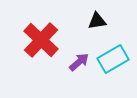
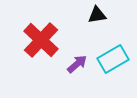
black triangle: moved 6 px up
purple arrow: moved 2 px left, 2 px down
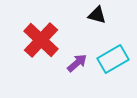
black triangle: rotated 24 degrees clockwise
purple arrow: moved 1 px up
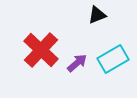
black triangle: rotated 36 degrees counterclockwise
red cross: moved 10 px down
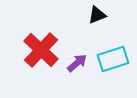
cyan rectangle: rotated 12 degrees clockwise
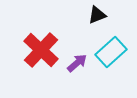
cyan rectangle: moved 2 px left, 7 px up; rotated 24 degrees counterclockwise
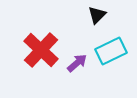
black triangle: rotated 24 degrees counterclockwise
cyan rectangle: moved 1 px up; rotated 16 degrees clockwise
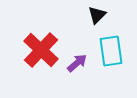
cyan rectangle: rotated 72 degrees counterclockwise
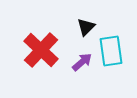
black triangle: moved 11 px left, 12 px down
purple arrow: moved 5 px right, 1 px up
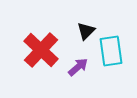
black triangle: moved 4 px down
purple arrow: moved 4 px left, 5 px down
